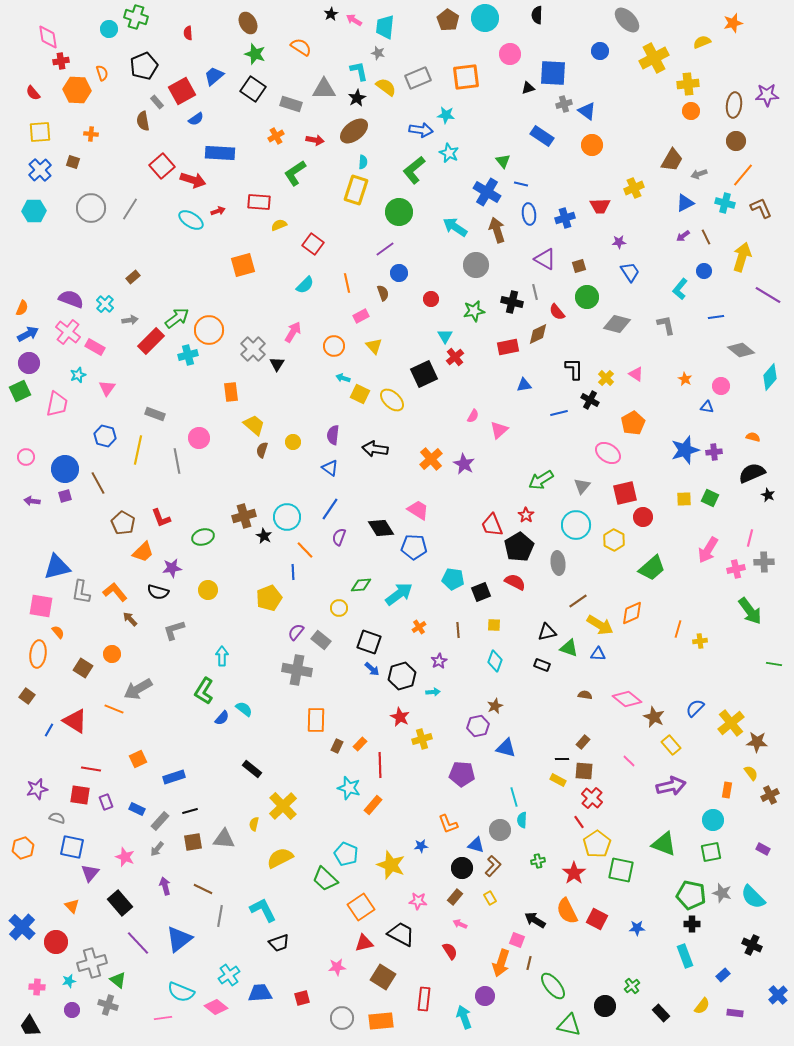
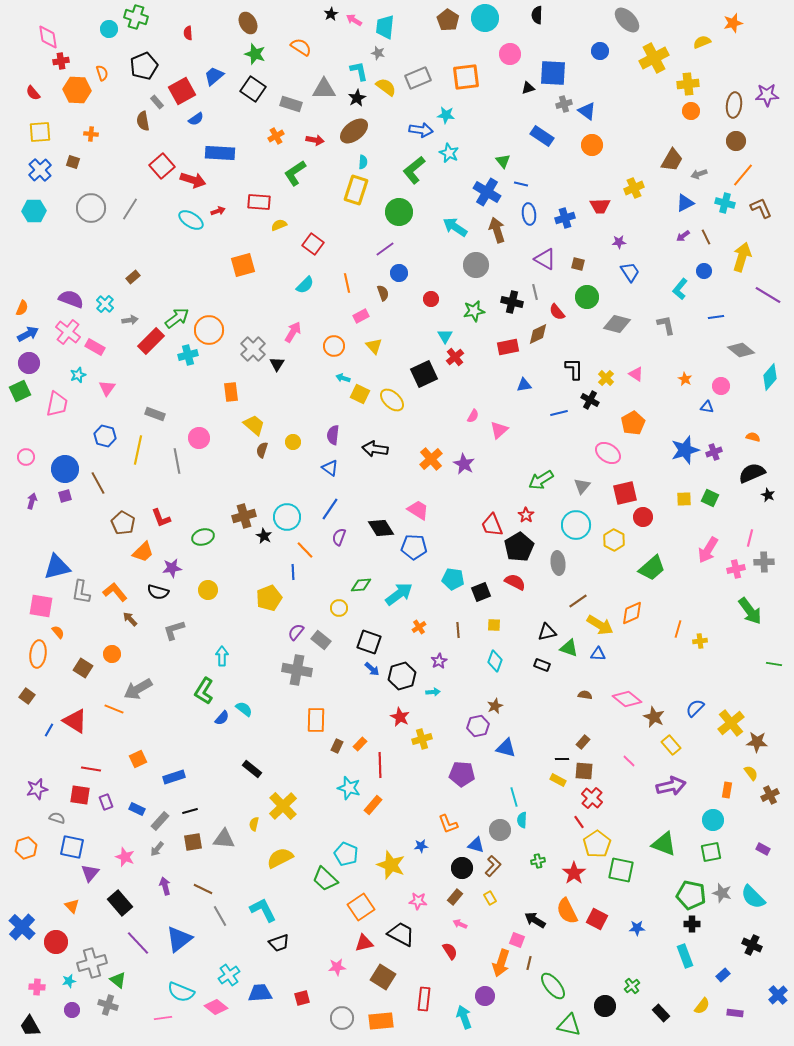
brown square at (579, 266): moved 1 px left, 2 px up; rotated 32 degrees clockwise
purple cross at (714, 452): rotated 14 degrees counterclockwise
purple arrow at (32, 501): rotated 98 degrees clockwise
orange hexagon at (23, 848): moved 3 px right
gray line at (220, 916): rotated 40 degrees counterclockwise
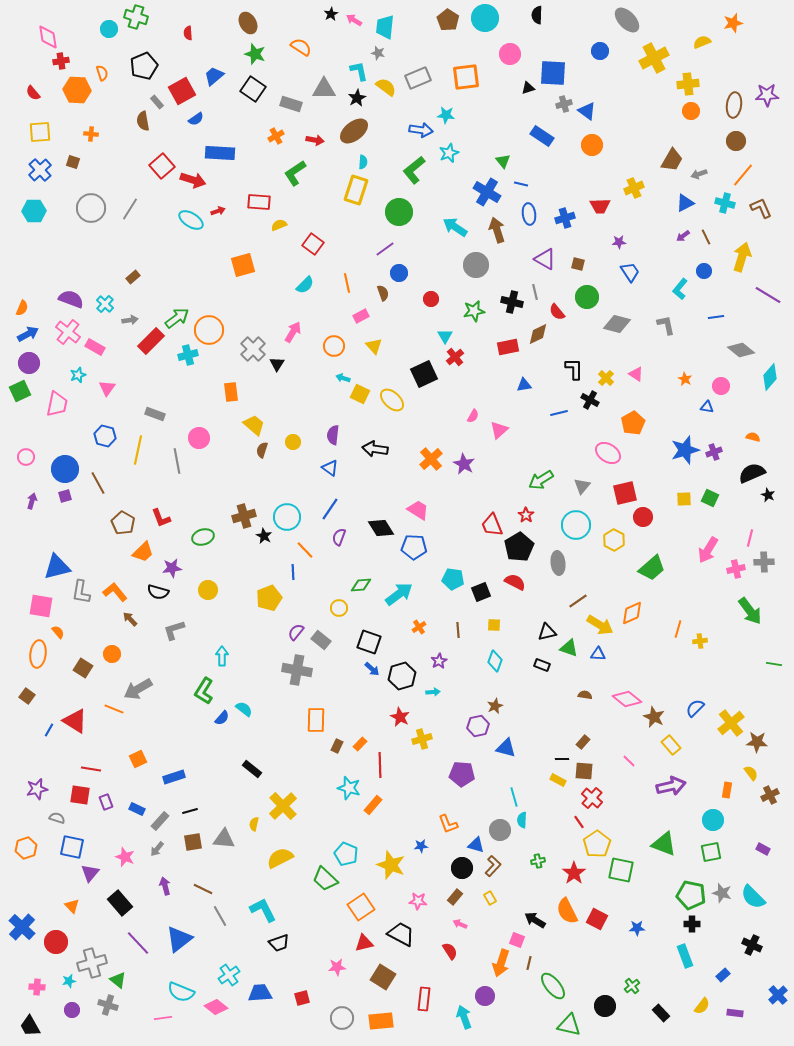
cyan star at (449, 153): rotated 24 degrees clockwise
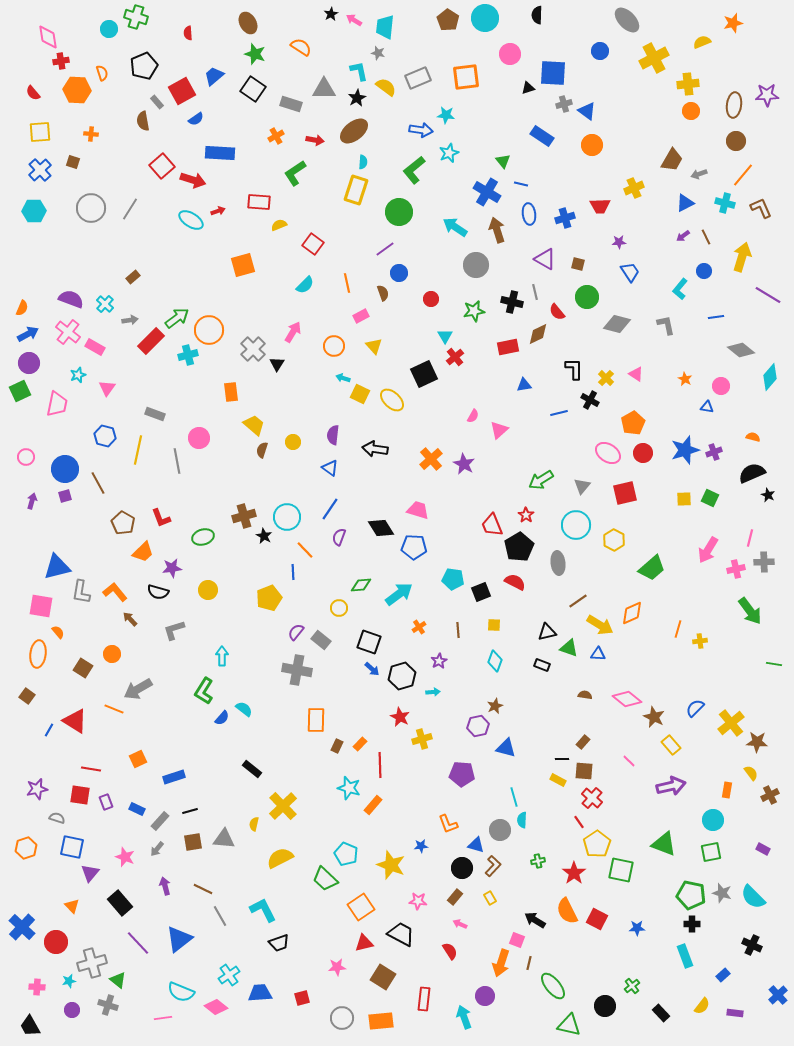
pink trapezoid at (418, 510): rotated 15 degrees counterclockwise
red circle at (643, 517): moved 64 px up
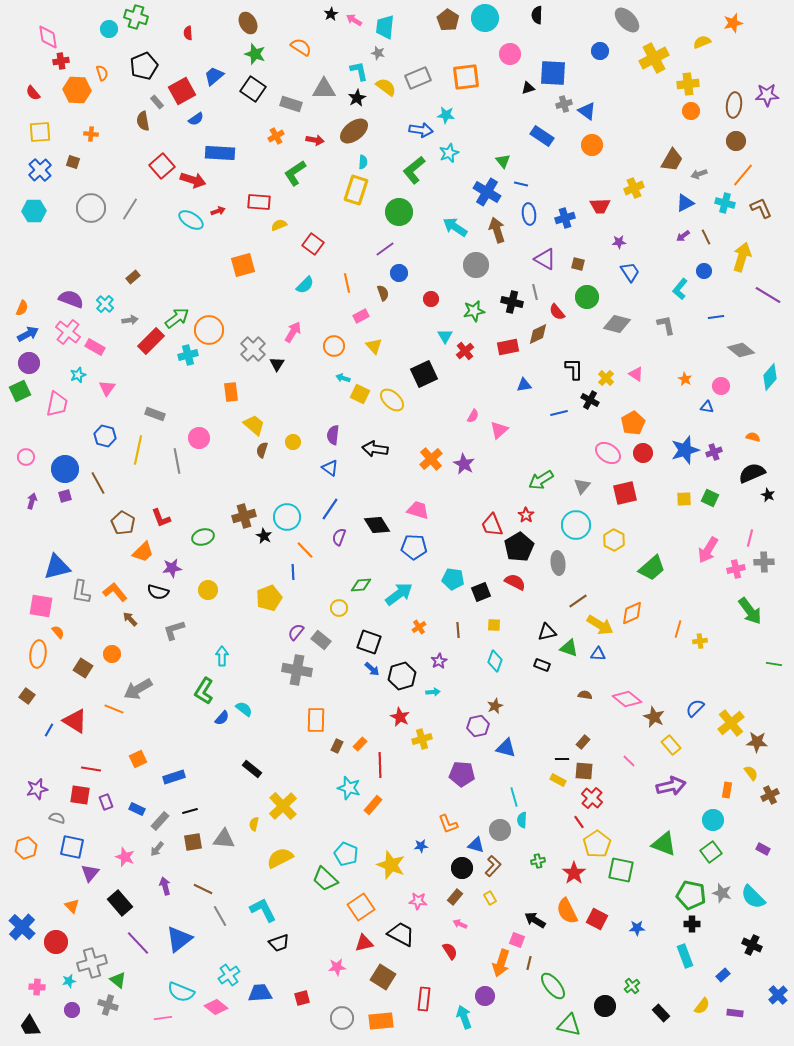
red cross at (455, 357): moved 10 px right, 6 px up
black diamond at (381, 528): moved 4 px left, 3 px up
green square at (711, 852): rotated 25 degrees counterclockwise
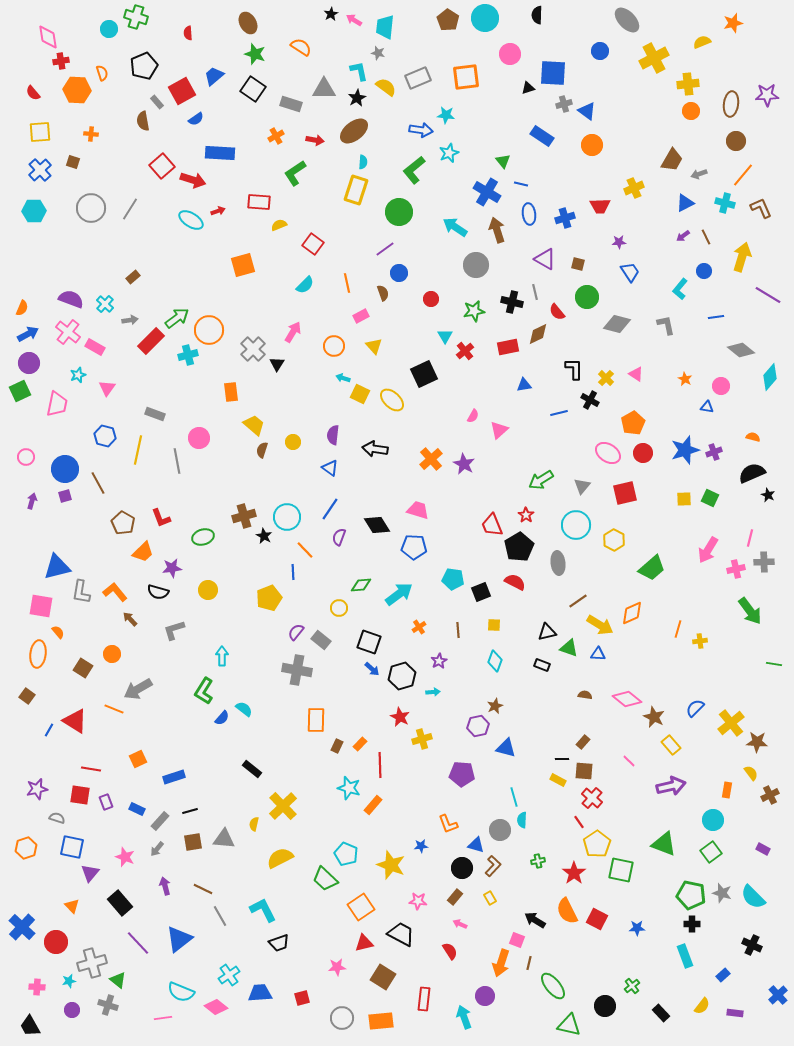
brown ellipse at (734, 105): moved 3 px left, 1 px up
